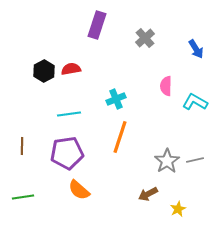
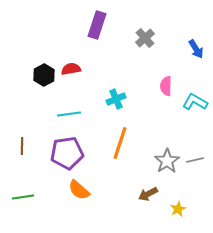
black hexagon: moved 4 px down
orange line: moved 6 px down
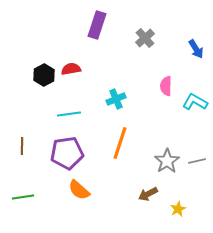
gray line: moved 2 px right, 1 px down
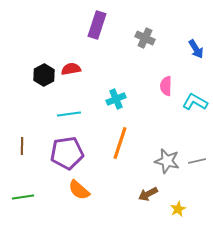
gray cross: rotated 24 degrees counterclockwise
gray star: rotated 25 degrees counterclockwise
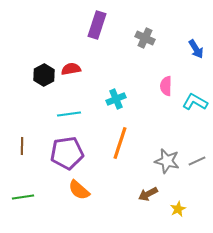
gray line: rotated 12 degrees counterclockwise
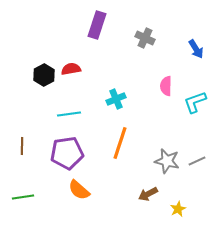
cyan L-shape: rotated 50 degrees counterclockwise
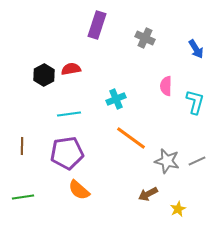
cyan L-shape: rotated 125 degrees clockwise
orange line: moved 11 px right, 5 px up; rotated 72 degrees counterclockwise
